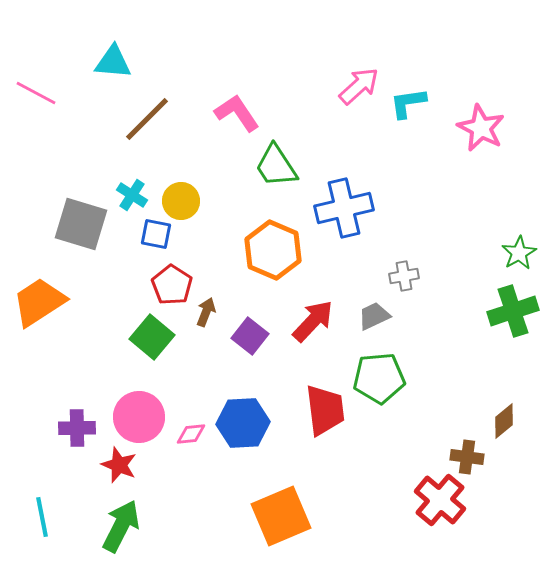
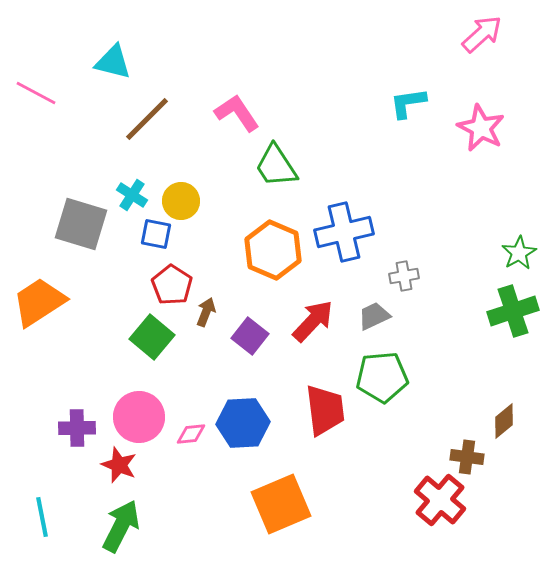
cyan triangle: rotated 9 degrees clockwise
pink arrow: moved 123 px right, 52 px up
blue cross: moved 24 px down
green pentagon: moved 3 px right, 1 px up
orange square: moved 12 px up
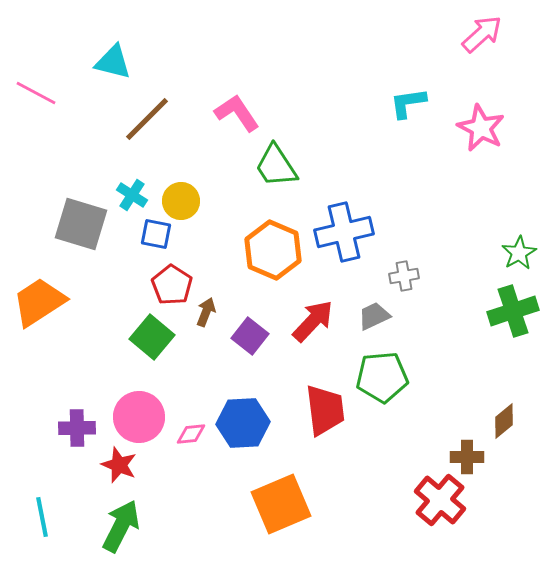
brown cross: rotated 8 degrees counterclockwise
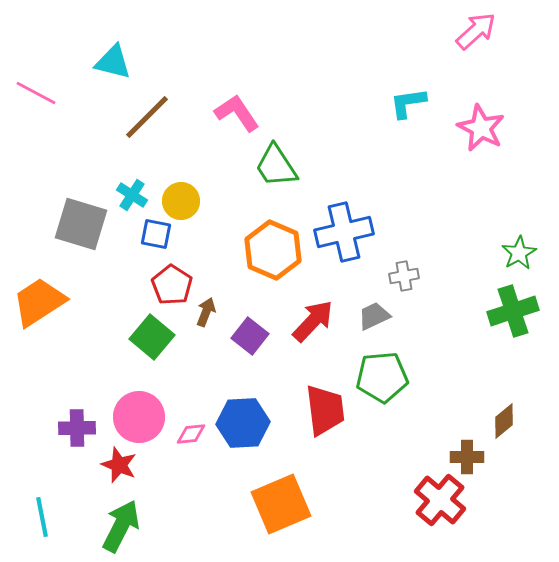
pink arrow: moved 6 px left, 3 px up
brown line: moved 2 px up
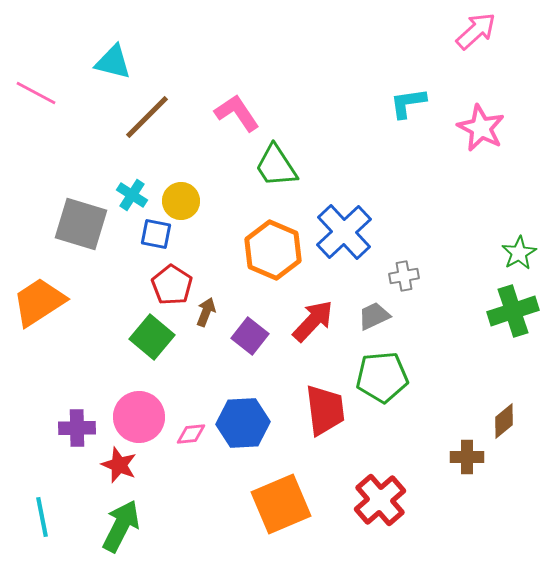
blue cross: rotated 30 degrees counterclockwise
red cross: moved 60 px left; rotated 9 degrees clockwise
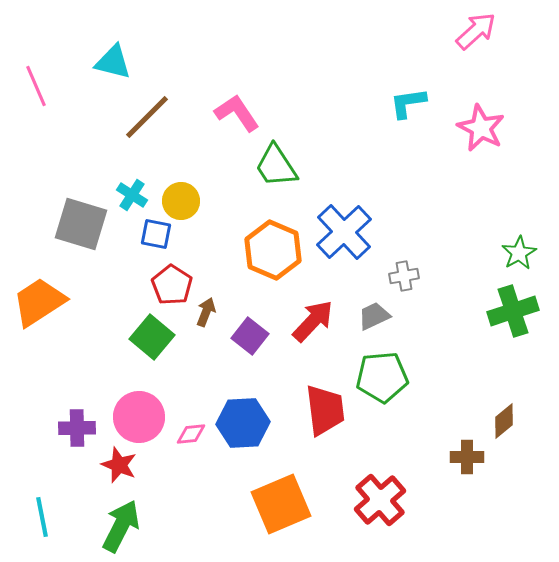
pink line: moved 7 px up; rotated 39 degrees clockwise
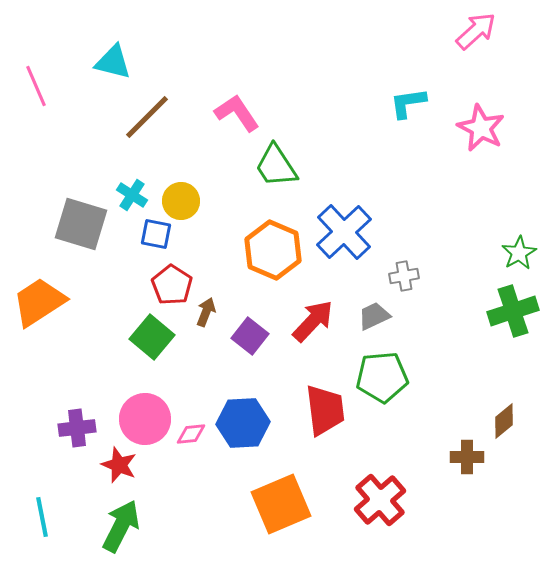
pink circle: moved 6 px right, 2 px down
purple cross: rotated 6 degrees counterclockwise
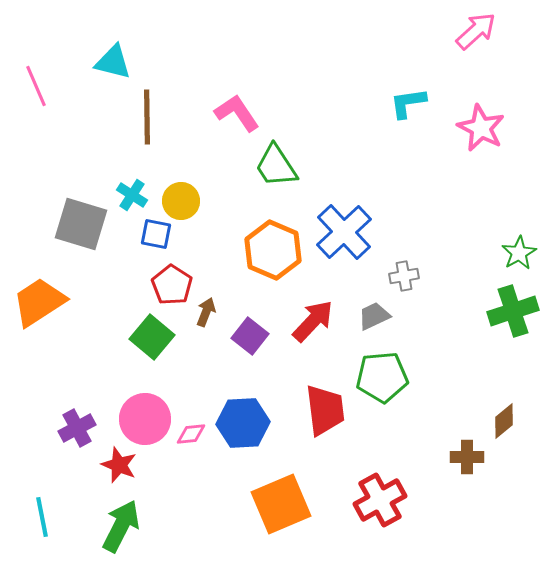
brown line: rotated 46 degrees counterclockwise
purple cross: rotated 21 degrees counterclockwise
red cross: rotated 12 degrees clockwise
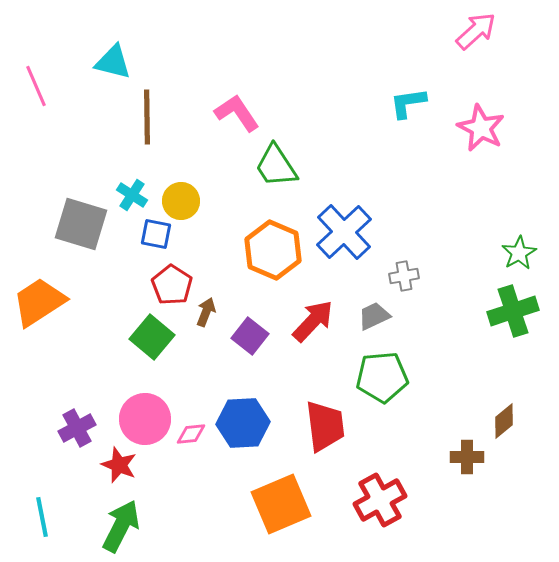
red trapezoid: moved 16 px down
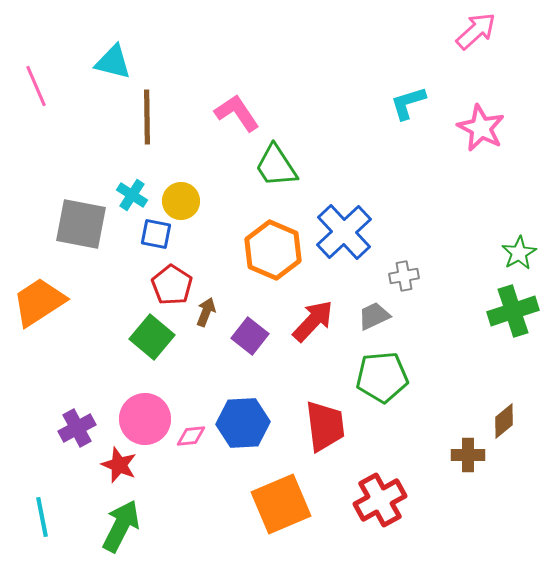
cyan L-shape: rotated 9 degrees counterclockwise
gray square: rotated 6 degrees counterclockwise
pink diamond: moved 2 px down
brown cross: moved 1 px right, 2 px up
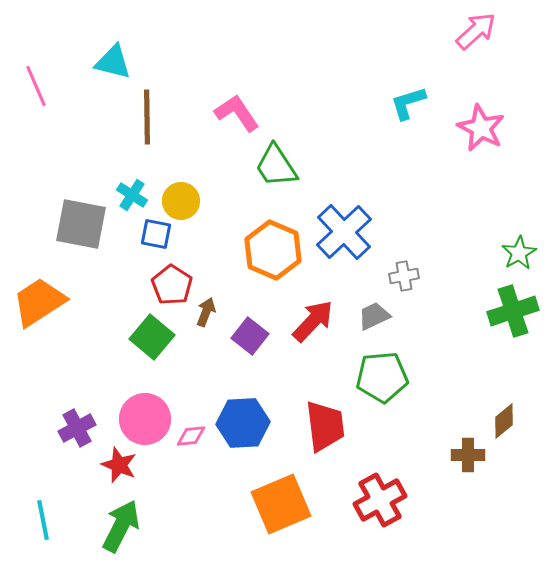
cyan line: moved 1 px right, 3 px down
